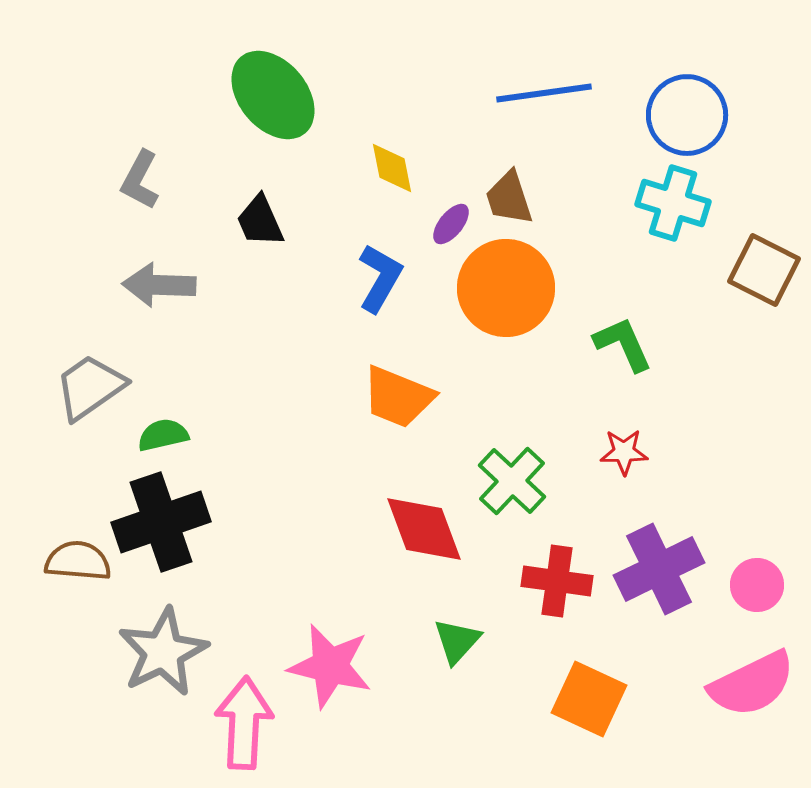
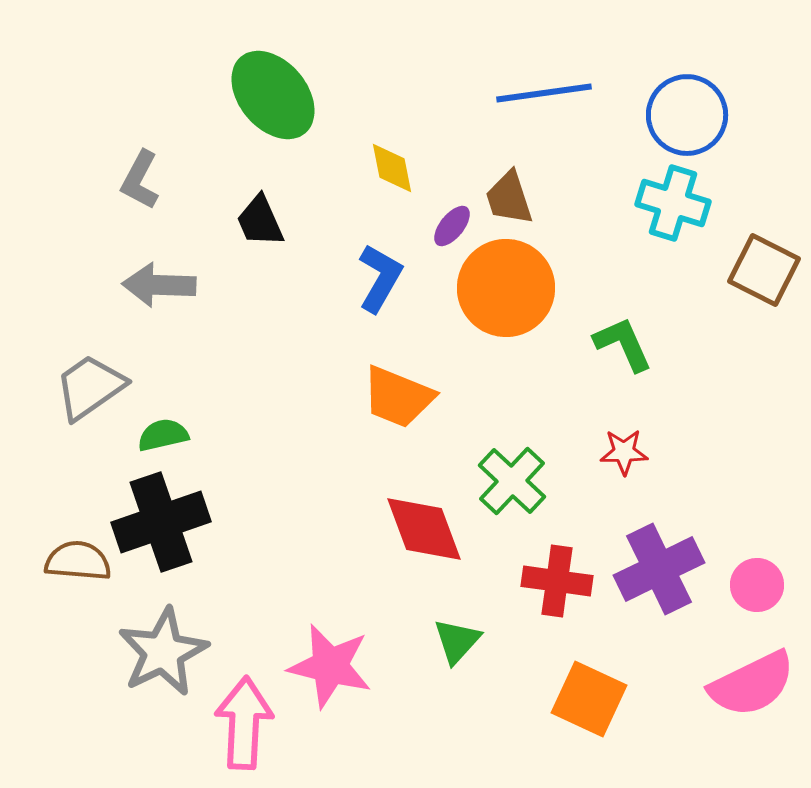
purple ellipse: moved 1 px right, 2 px down
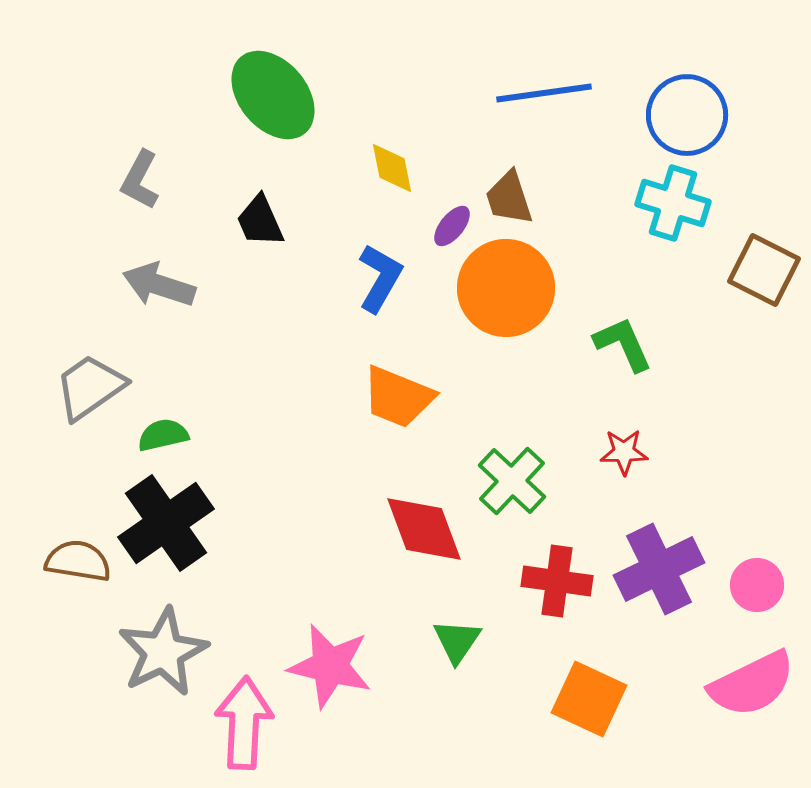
gray arrow: rotated 16 degrees clockwise
black cross: moved 5 px right, 1 px down; rotated 16 degrees counterclockwise
brown semicircle: rotated 4 degrees clockwise
green triangle: rotated 8 degrees counterclockwise
